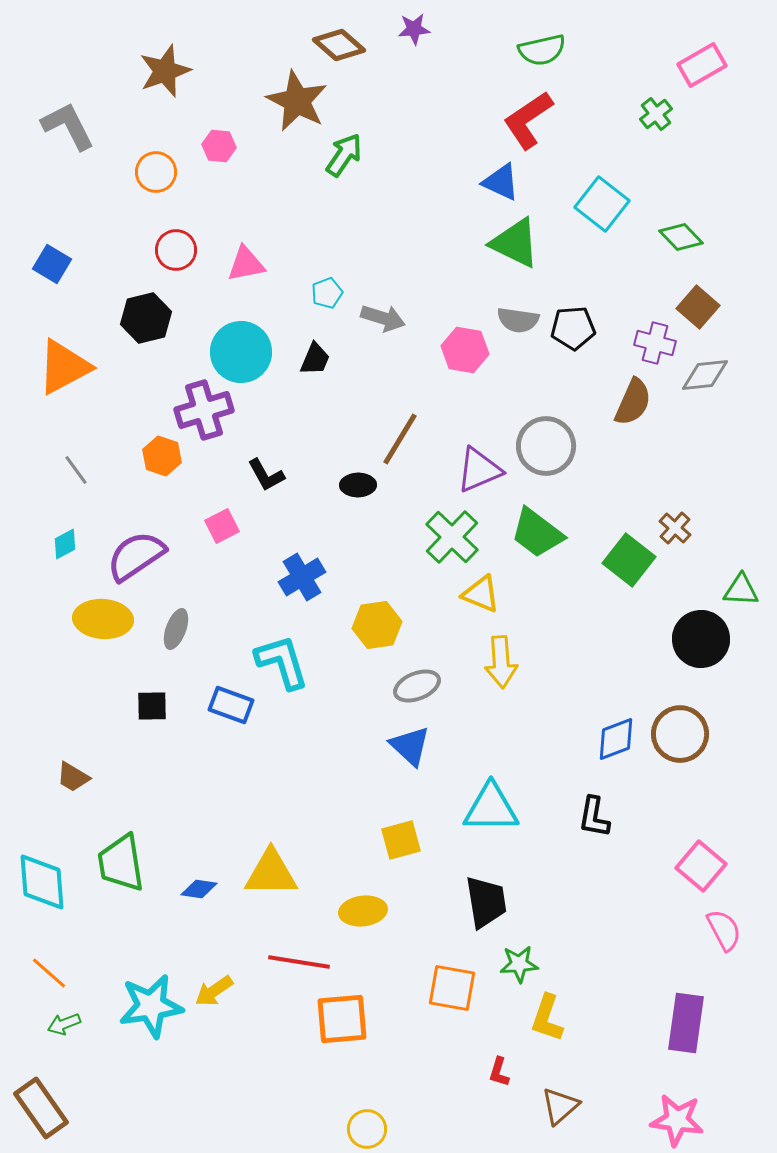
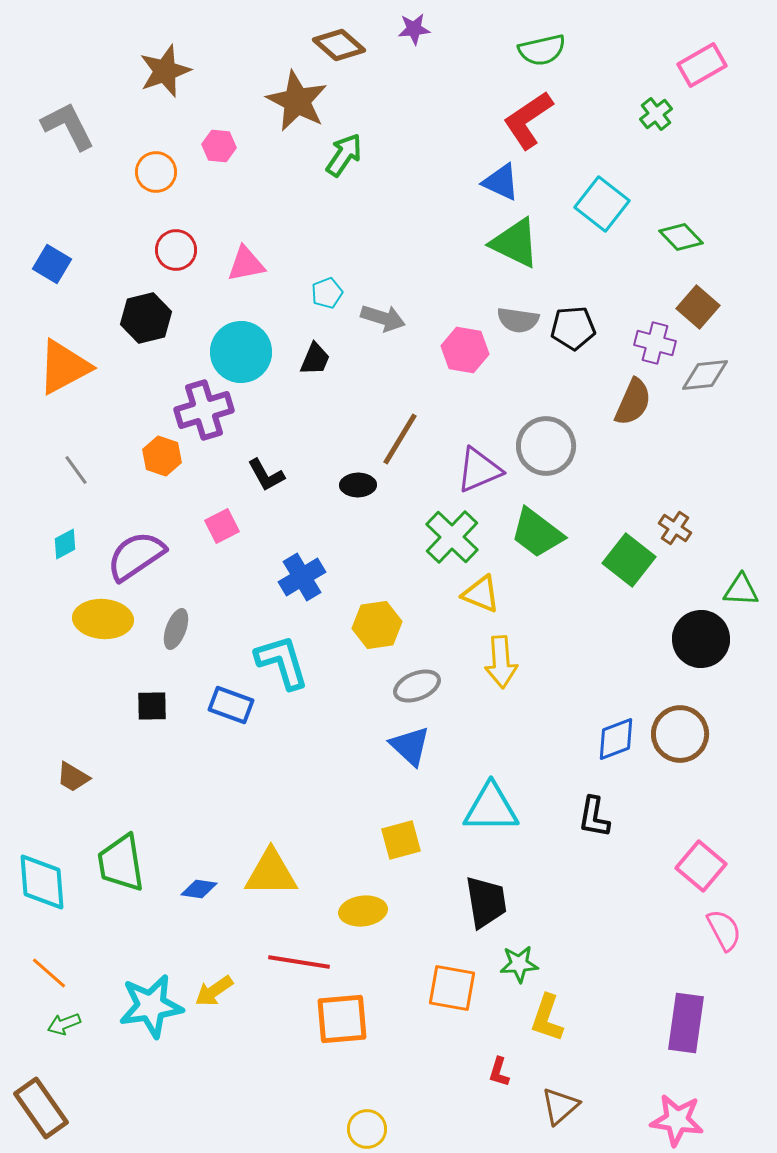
brown cross at (675, 528): rotated 8 degrees counterclockwise
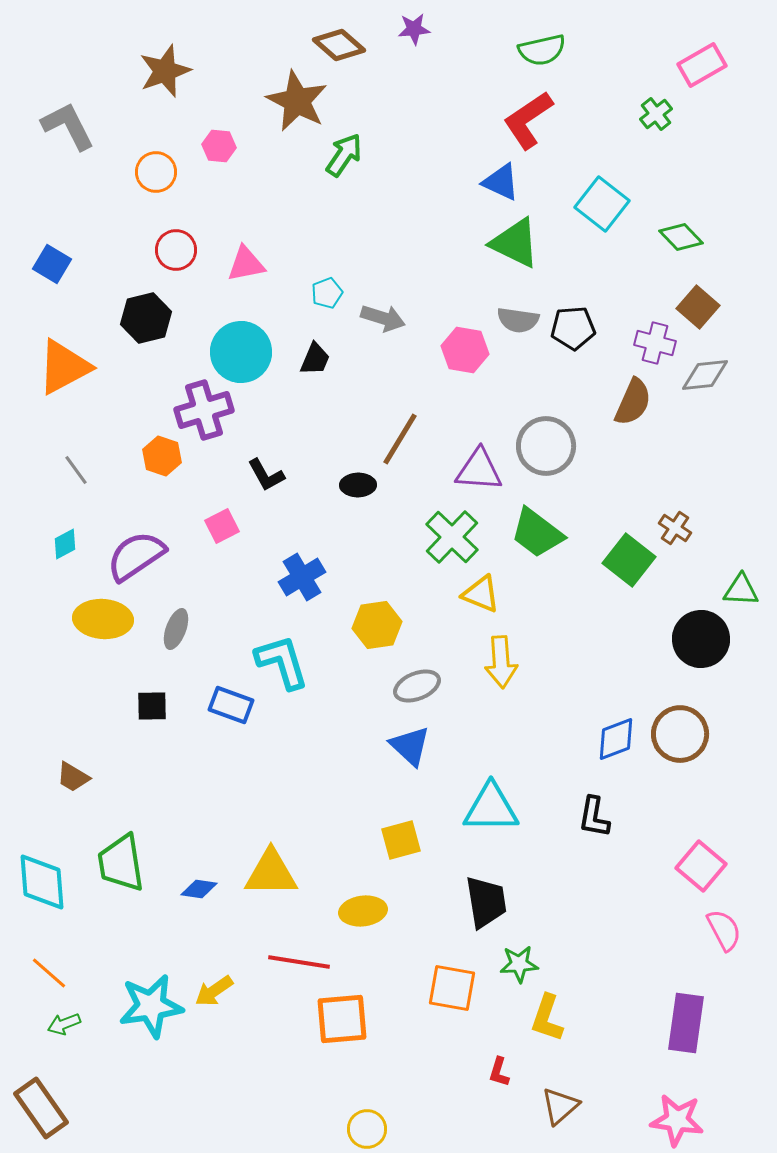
purple triangle at (479, 470): rotated 27 degrees clockwise
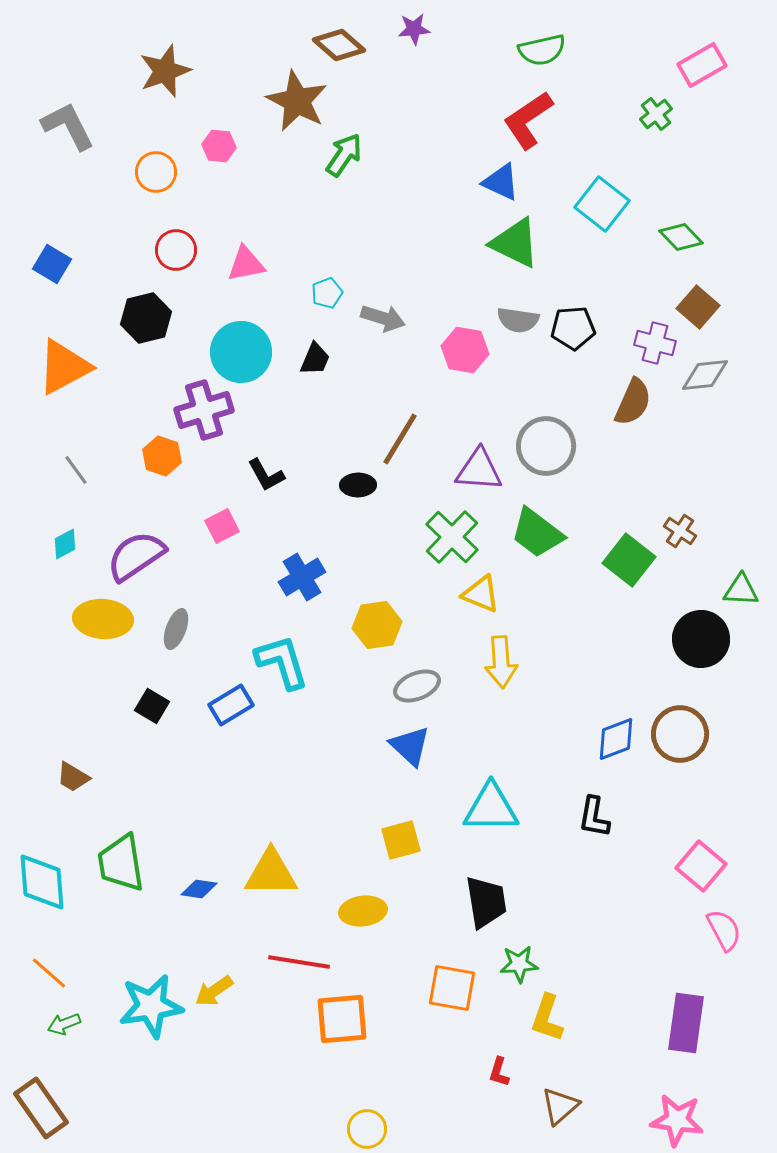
brown cross at (675, 528): moved 5 px right, 3 px down
blue rectangle at (231, 705): rotated 51 degrees counterclockwise
black square at (152, 706): rotated 32 degrees clockwise
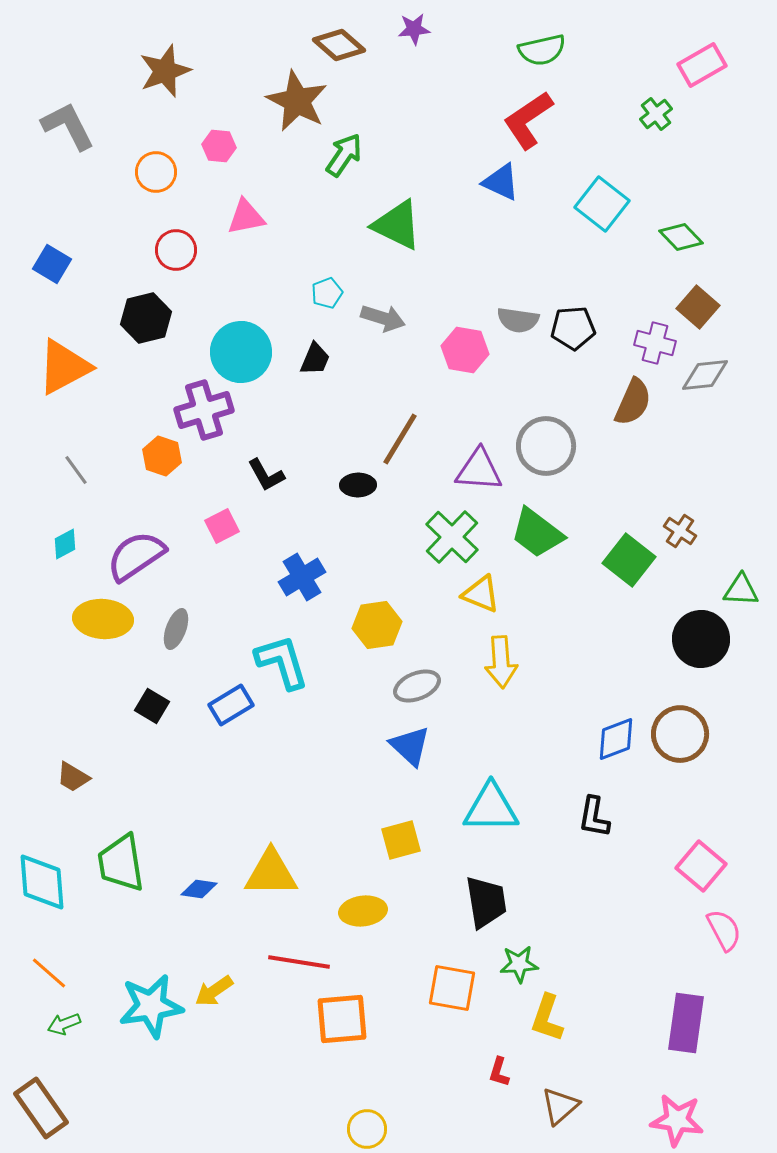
green triangle at (515, 243): moved 118 px left, 18 px up
pink triangle at (246, 264): moved 47 px up
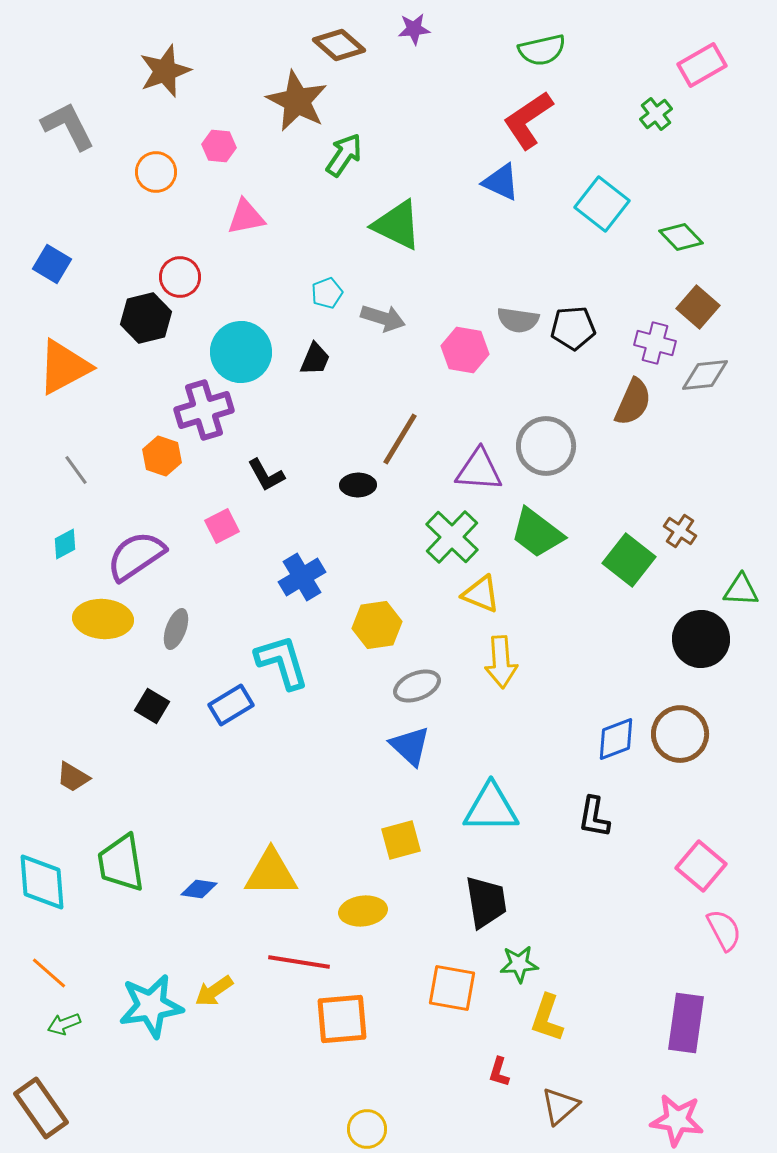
red circle at (176, 250): moved 4 px right, 27 px down
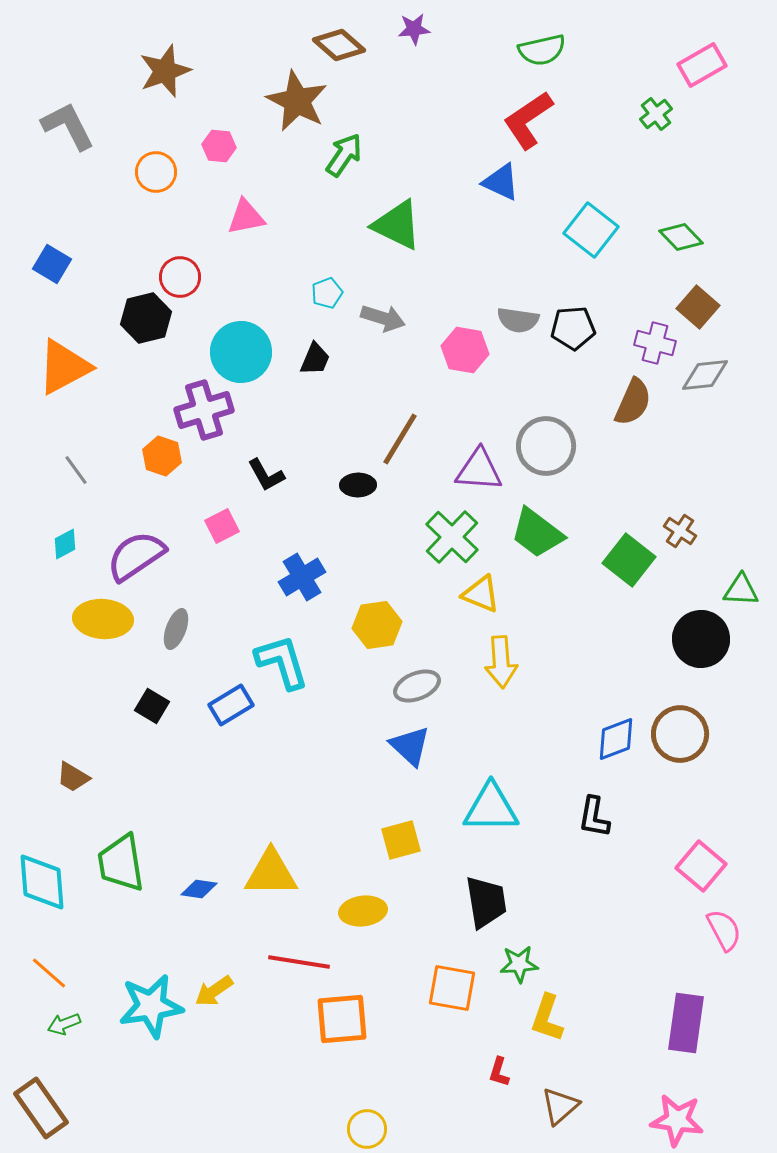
cyan square at (602, 204): moved 11 px left, 26 px down
